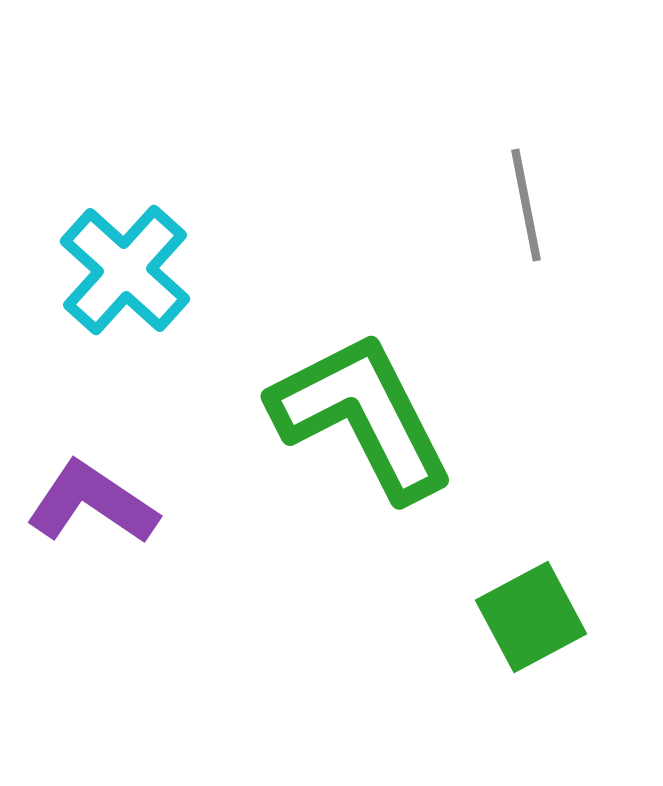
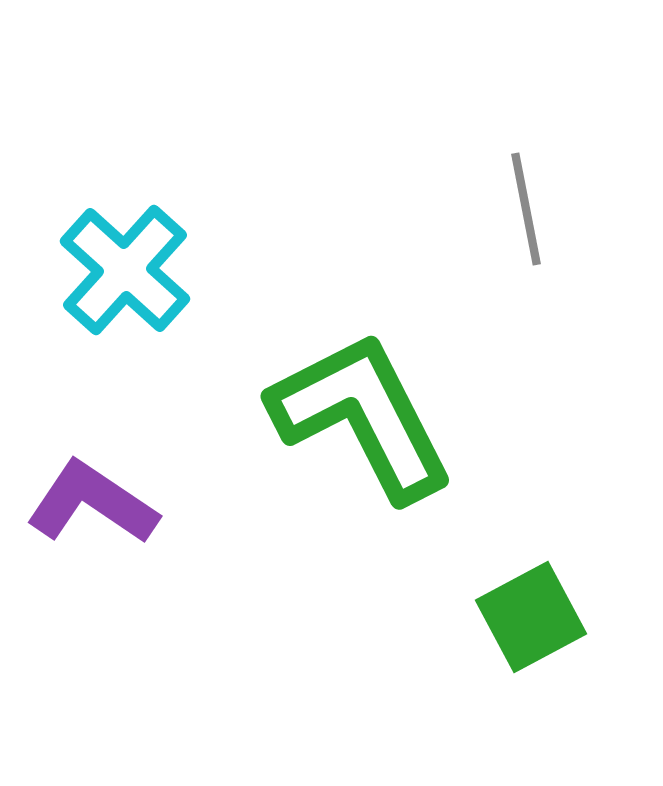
gray line: moved 4 px down
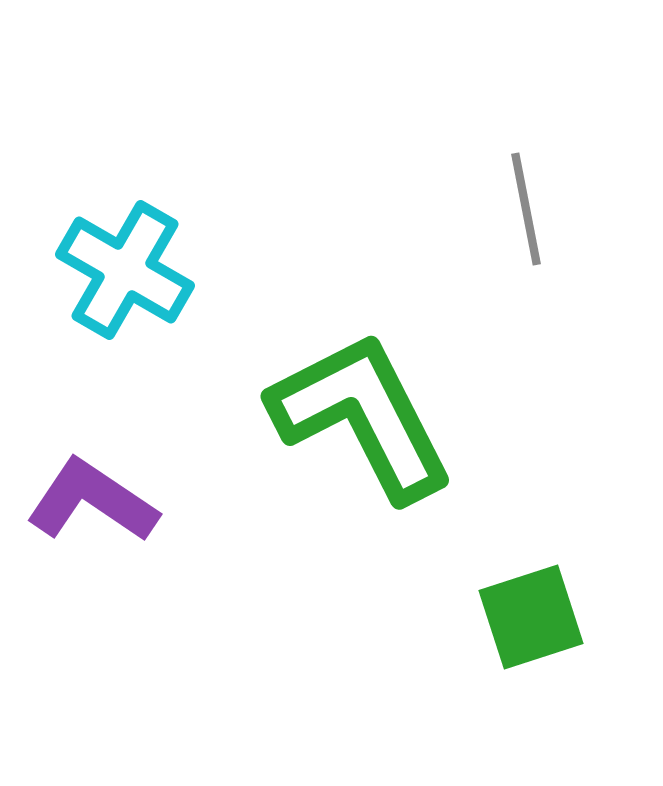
cyan cross: rotated 12 degrees counterclockwise
purple L-shape: moved 2 px up
green square: rotated 10 degrees clockwise
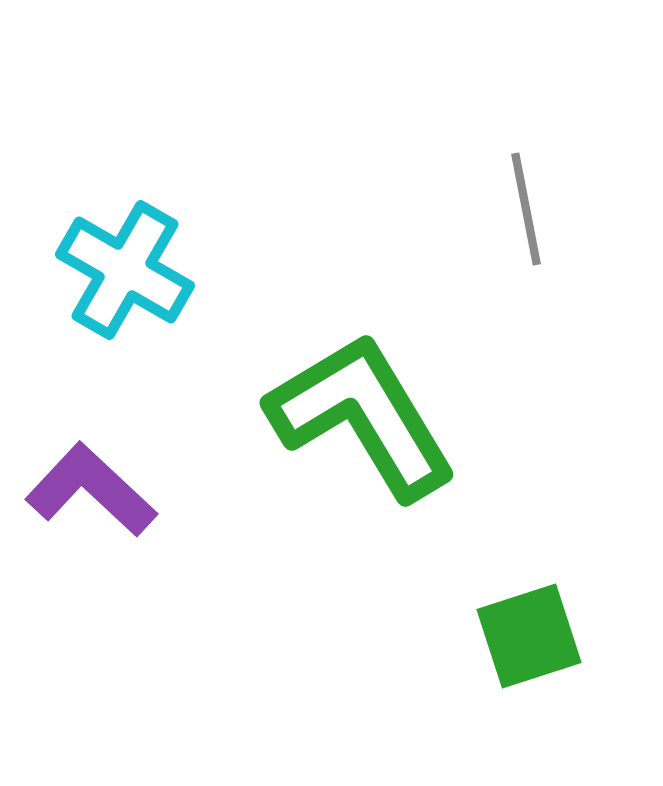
green L-shape: rotated 4 degrees counterclockwise
purple L-shape: moved 1 px left, 11 px up; rotated 9 degrees clockwise
green square: moved 2 px left, 19 px down
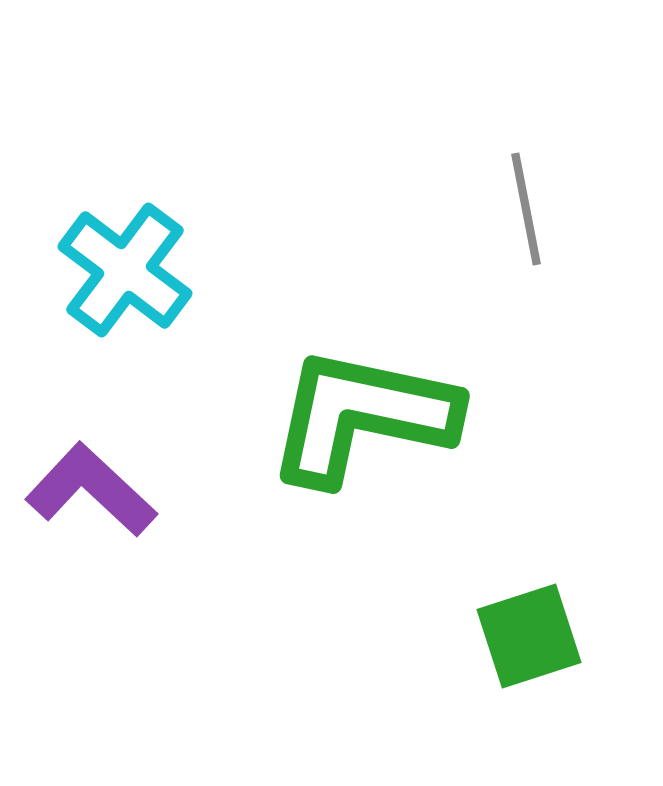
cyan cross: rotated 7 degrees clockwise
green L-shape: rotated 47 degrees counterclockwise
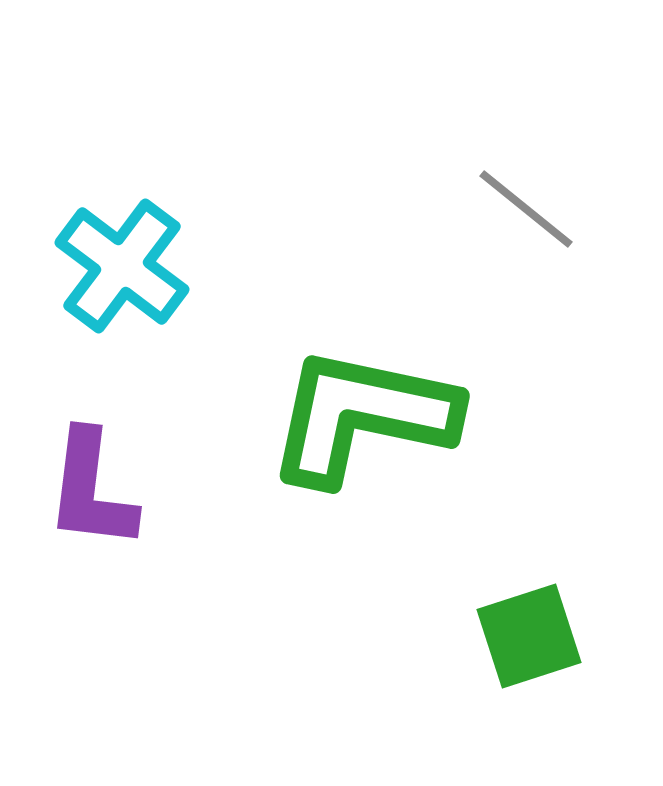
gray line: rotated 40 degrees counterclockwise
cyan cross: moved 3 px left, 4 px up
purple L-shape: rotated 126 degrees counterclockwise
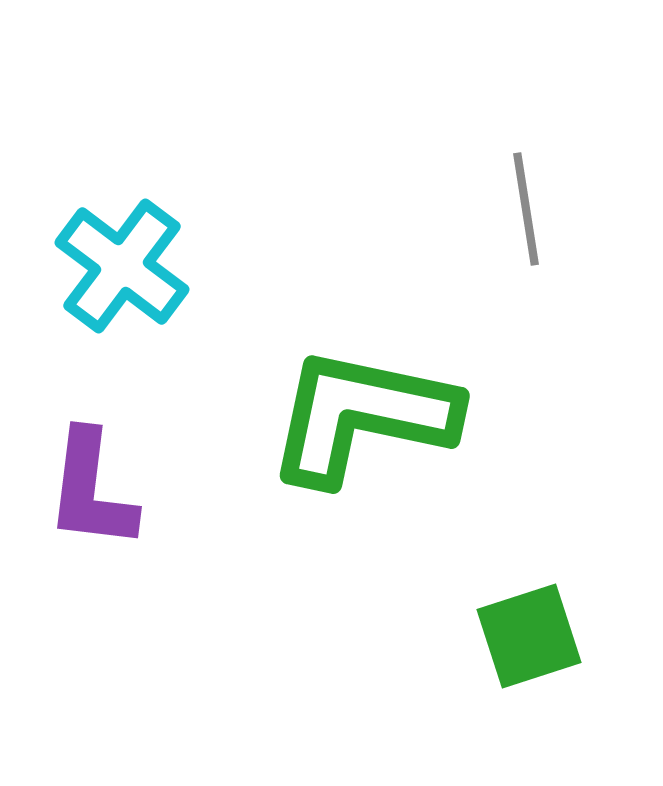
gray line: rotated 42 degrees clockwise
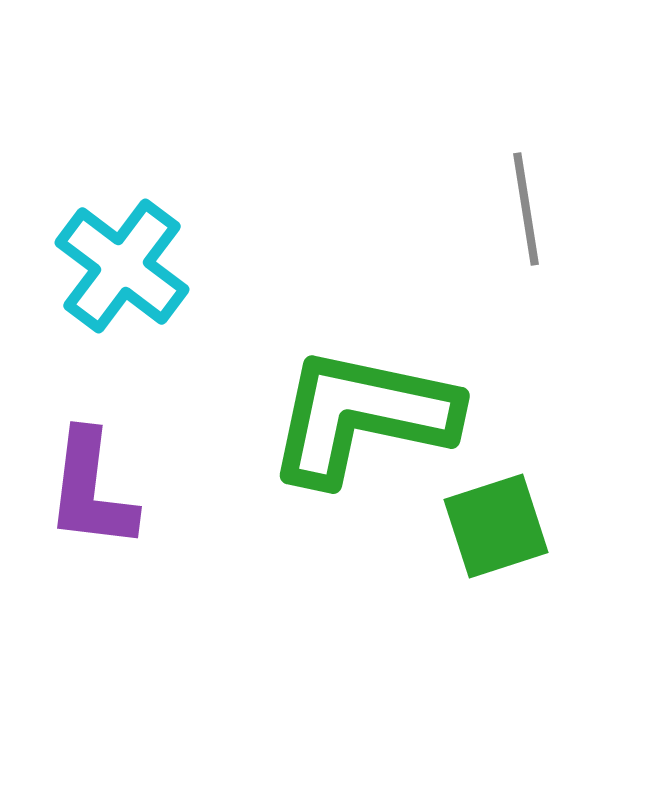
green square: moved 33 px left, 110 px up
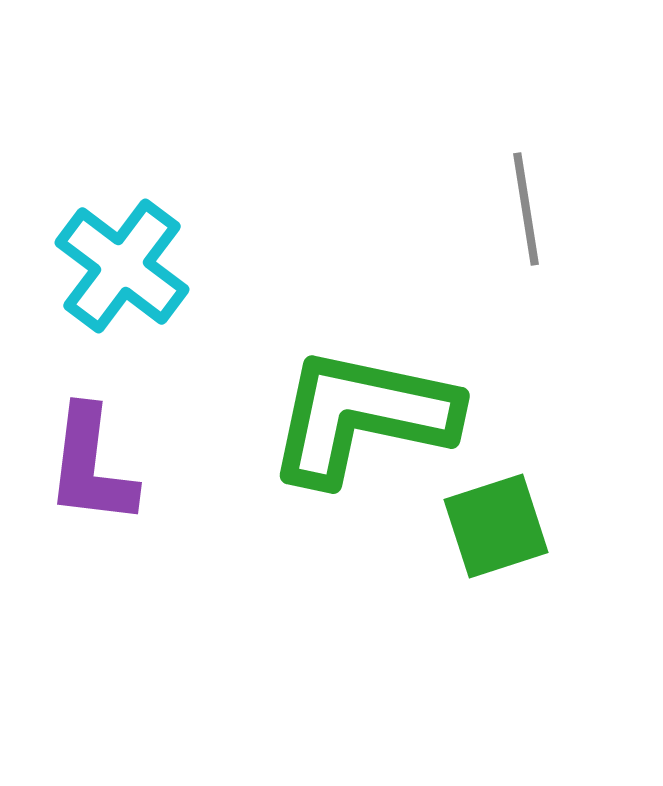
purple L-shape: moved 24 px up
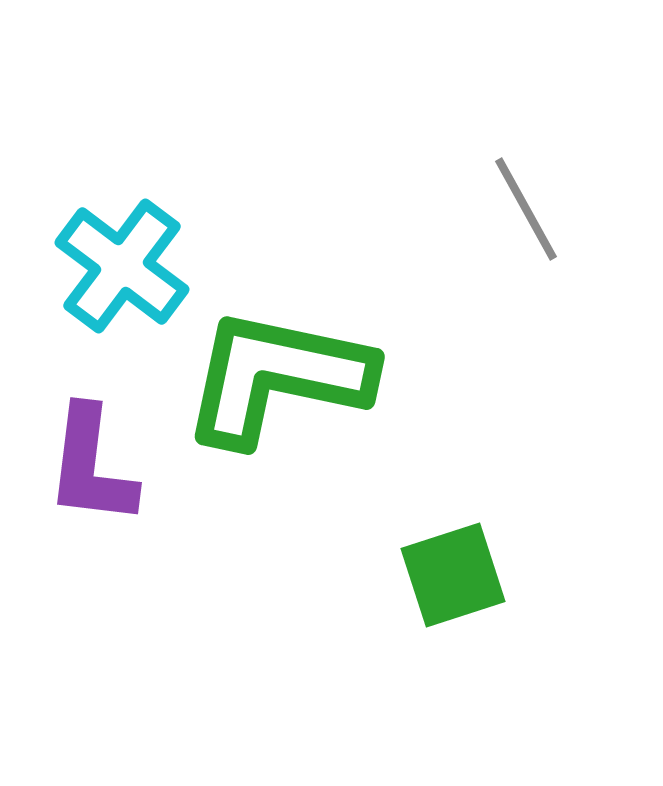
gray line: rotated 20 degrees counterclockwise
green L-shape: moved 85 px left, 39 px up
green square: moved 43 px left, 49 px down
